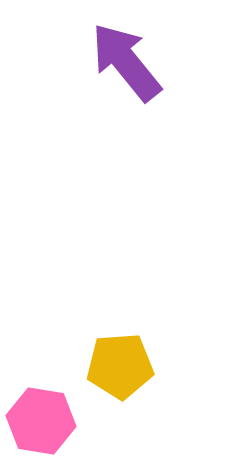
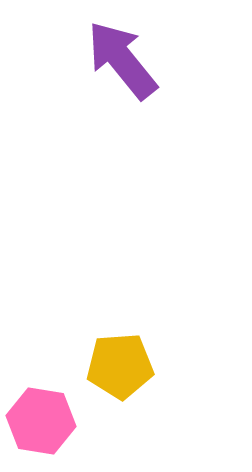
purple arrow: moved 4 px left, 2 px up
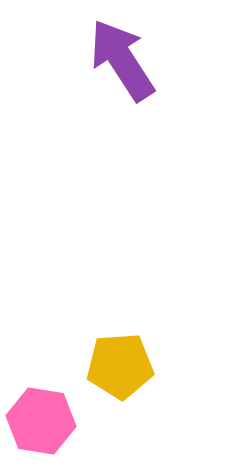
purple arrow: rotated 6 degrees clockwise
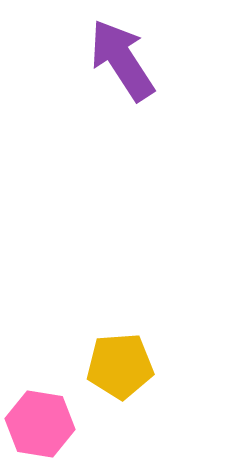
pink hexagon: moved 1 px left, 3 px down
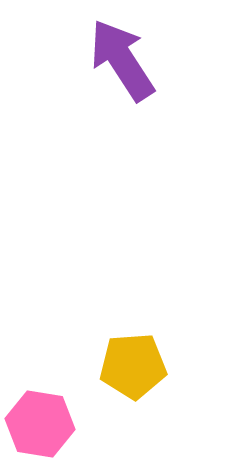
yellow pentagon: moved 13 px right
